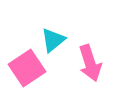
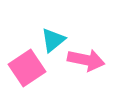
pink arrow: moved 4 px left, 3 px up; rotated 60 degrees counterclockwise
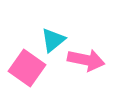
pink square: rotated 21 degrees counterclockwise
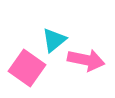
cyan triangle: moved 1 px right
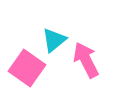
pink arrow: rotated 129 degrees counterclockwise
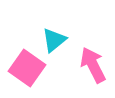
pink arrow: moved 7 px right, 5 px down
